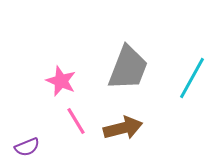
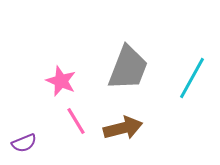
purple semicircle: moved 3 px left, 4 px up
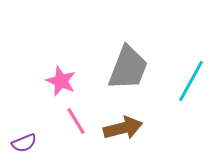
cyan line: moved 1 px left, 3 px down
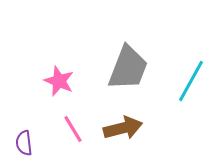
pink star: moved 2 px left
pink line: moved 3 px left, 8 px down
purple semicircle: rotated 105 degrees clockwise
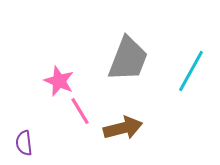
gray trapezoid: moved 9 px up
cyan line: moved 10 px up
pink line: moved 7 px right, 18 px up
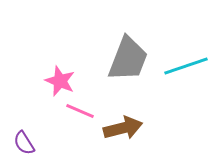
cyan line: moved 5 px left, 5 px up; rotated 42 degrees clockwise
pink star: moved 1 px right
pink line: rotated 36 degrees counterclockwise
purple semicircle: rotated 25 degrees counterclockwise
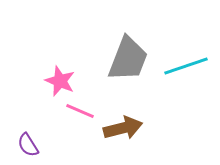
purple semicircle: moved 4 px right, 2 px down
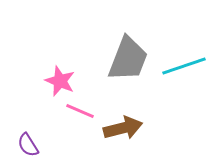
cyan line: moved 2 px left
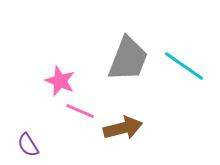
cyan line: rotated 54 degrees clockwise
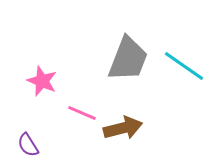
pink star: moved 18 px left
pink line: moved 2 px right, 2 px down
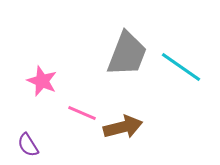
gray trapezoid: moved 1 px left, 5 px up
cyan line: moved 3 px left, 1 px down
brown arrow: moved 1 px up
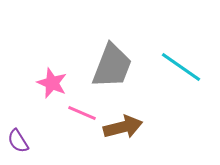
gray trapezoid: moved 15 px left, 12 px down
pink star: moved 10 px right, 2 px down
purple semicircle: moved 10 px left, 4 px up
